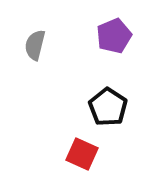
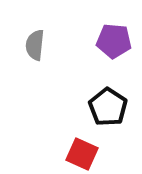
purple pentagon: moved 5 px down; rotated 28 degrees clockwise
gray semicircle: rotated 8 degrees counterclockwise
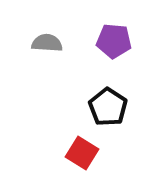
gray semicircle: moved 12 px right, 2 px up; rotated 88 degrees clockwise
red square: moved 1 px up; rotated 8 degrees clockwise
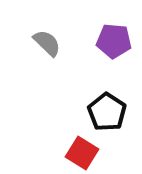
gray semicircle: rotated 40 degrees clockwise
black pentagon: moved 1 px left, 5 px down
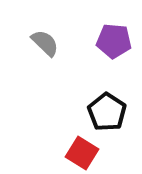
gray semicircle: moved 2 px left
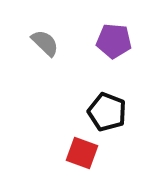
black pentagon: rotated 12 degrees counterclockwise
red square: rotated 12 degrees counterclockwise
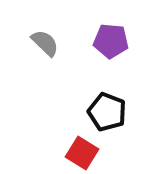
purple pentagon: moved 3 px left
red square: rotated 12 degrees clockwise
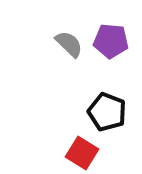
gray semicircle: moved 24 px right, 1 px down
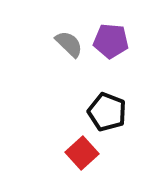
red square: rotated 16 degrees clockwise
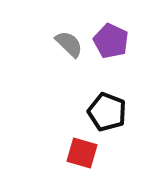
purple pentagon: rotated 20 degrees clockwise
red square: rotated 32 degrees counterclockwise
